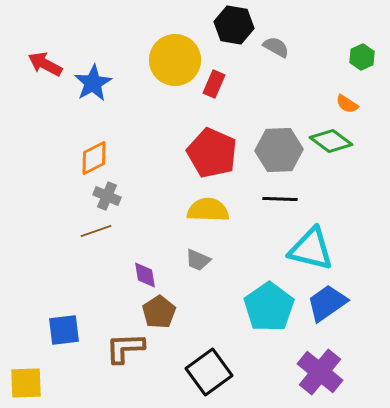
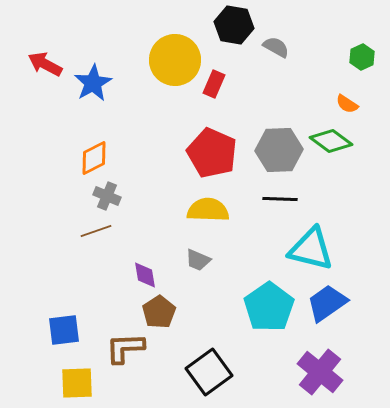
yellow square: moved 51 px right
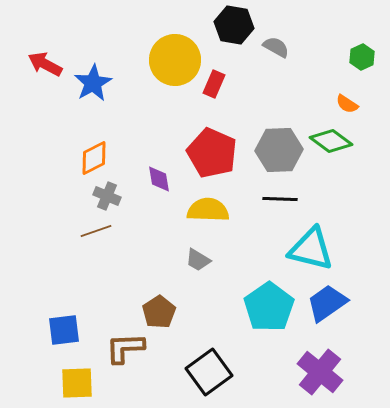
gray trapezoid: rotated 8 degrees clockwise
purple diamond: moved 14 px right, 96 px up
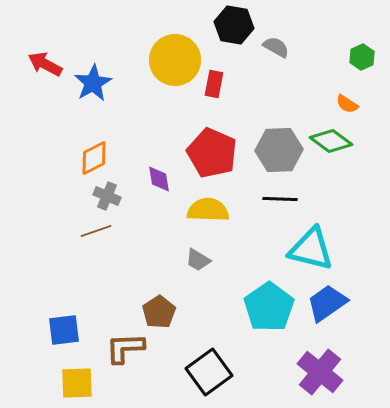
red rectangle: rotated 12 degrees counterclockwise
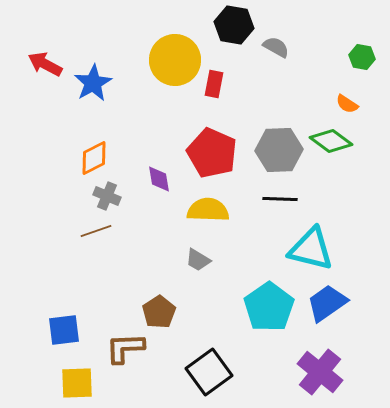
green hexagon: rotated 25 degrees counterclockwise
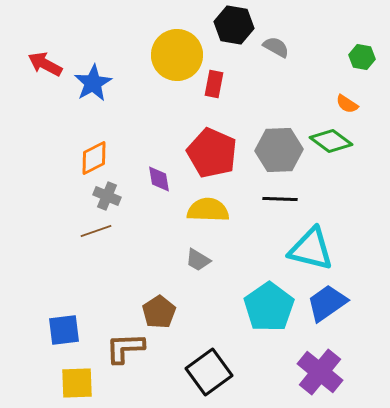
yellow circle: moved 2 px right, 5 px up
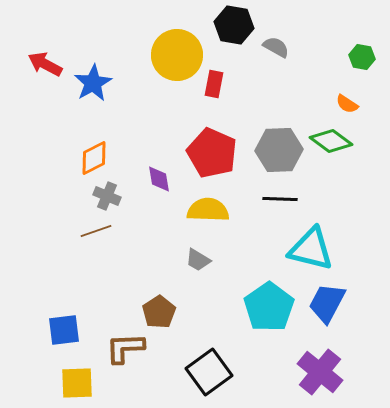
blue trapezoid: rotated 27 degrees counterclockwise
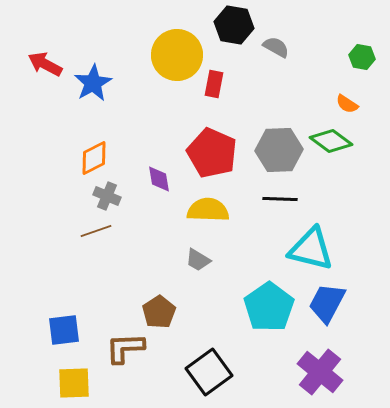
yellow square: moved 3 px left
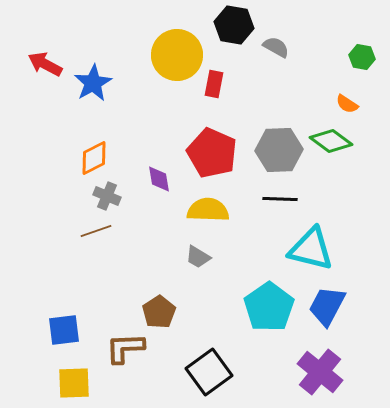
gray trapezoid: moved 3 px up
blue trapezoid: moved 3 px down
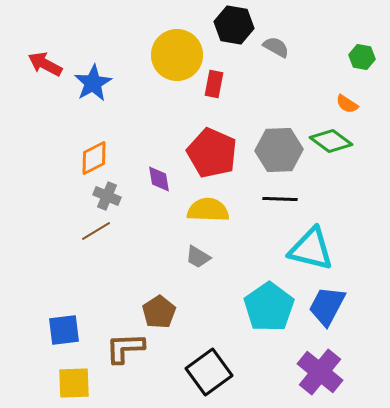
brown line: rotated 12 degrees counterclockwise
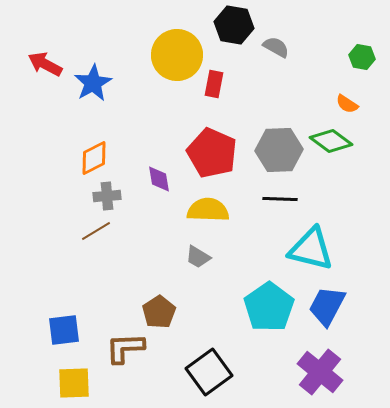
gray cross: rotated 28 degrees counterclockwise
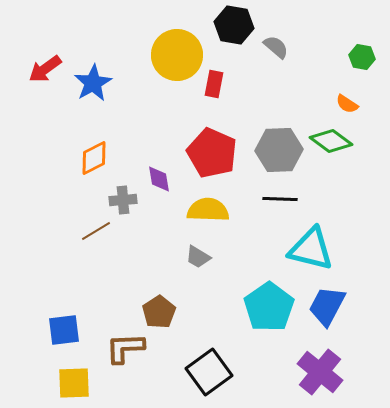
gray semicircle: rotated 12 degrees clockwise
red arrow: moved 5 px down; rotated 64 degrees counterclockwise
gray cross: moved 16 px right, 4 px down
